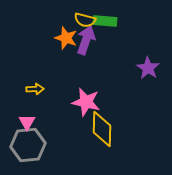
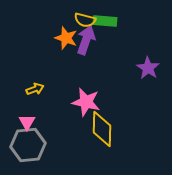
yellow arrow: rotated 18 degrees counterclockwise
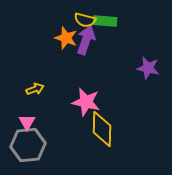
purple star: rotated 20 degrees counterclockwise
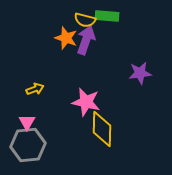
green rectangle: moved 2 px right, 5 px up
purple star: moved 8 px left, 5 px down; rotated 20 degrees counterclockwise
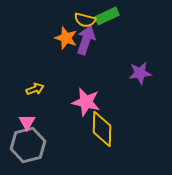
green rectangle: rotated 30 degrees counterclockwise
gray hexagon: rotated 8 degrees counterclockwise
